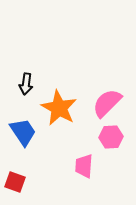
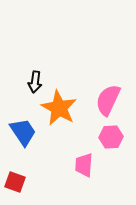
black arrow: moved 9 px right, 2 px up
pink semicircle: moved 1 px right, 3 px up; rotated 20 degrees counterclockwise
pink trapezoid: moved 1 px up
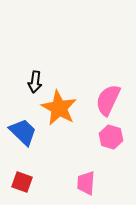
blue trapezoid: rotated 12 degrees counterclockwise
pink hexagon: rotated 20 degrees clockwise
pink trapezoid: moved 2 px right, 18 px down
red square: moved 7 px right
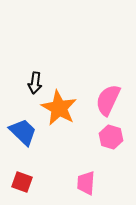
black arrow: moved 1 px down
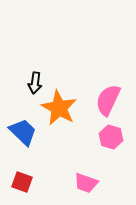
pink trapezoid: rotated 75 degrees counterclockwise
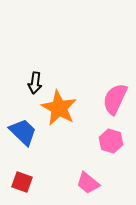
pink semicircle: moved 7 px right, 1 px up
pink hexagon: moved 4 px down
pink trapezoid: moved 2 px right; rotated 20 degrees clockwise
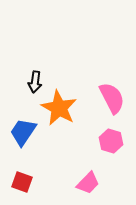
black arrow: moved 1 px up
pink semicircle: moved 3 px left, 1 px up; rotated 128 degrees clockwise
blue trapezoid: rotated 100 degrees counterclockwise
pink trapezoid: rotated 85 degrees counterclockwise
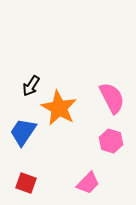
black arrow: moved 4 px left, 4 px down; rotated 25 degrees clockwise
red square: moved 4 px right, 1 px down
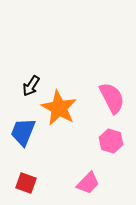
blue trapezoid: rotated 12 degrees counterclockwise
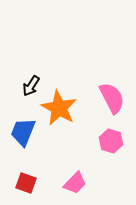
pink trapezoid: moved 13 px left
